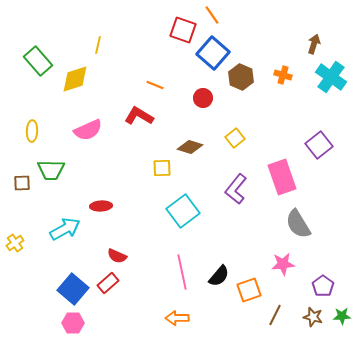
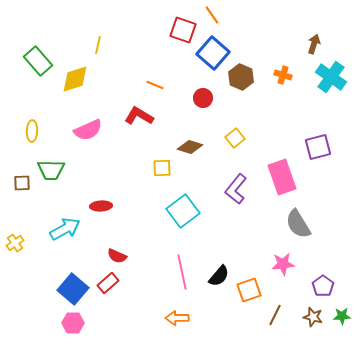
purple square at (319, 145): moved 1 px left, 2 px down; rotated 24 degrees clockwise
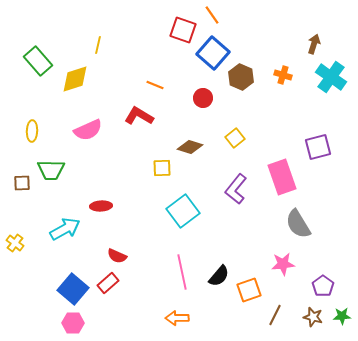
yellow cross at (15, 243): rotated 18 degrees counterclockwise
